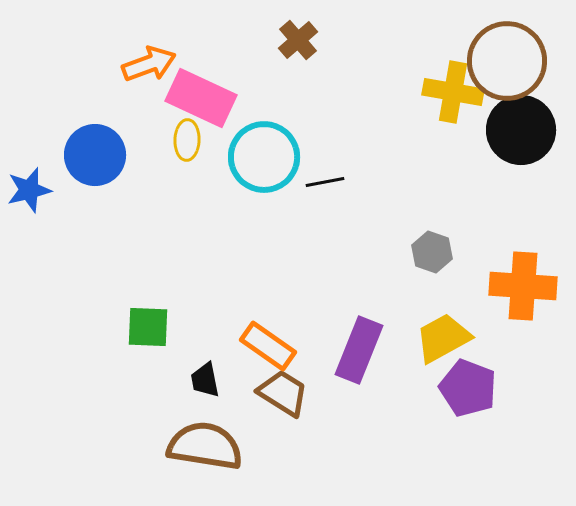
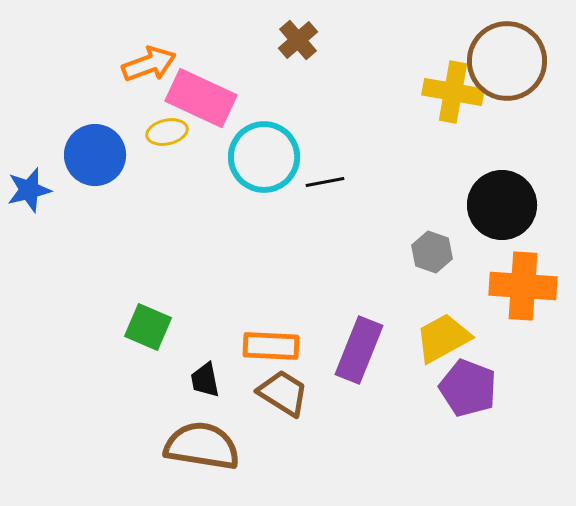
black circle: moved 19 px left, 75 px down
yellow ellipse: moved 20 px left, 8 px up; rotated 75 degrees clockwise
green square: rotated 21 degrees clockwise
orange rectangle: moved 3 px right; rotated 32 degrees counterclockwise
brown semicircle: moved 3 px left
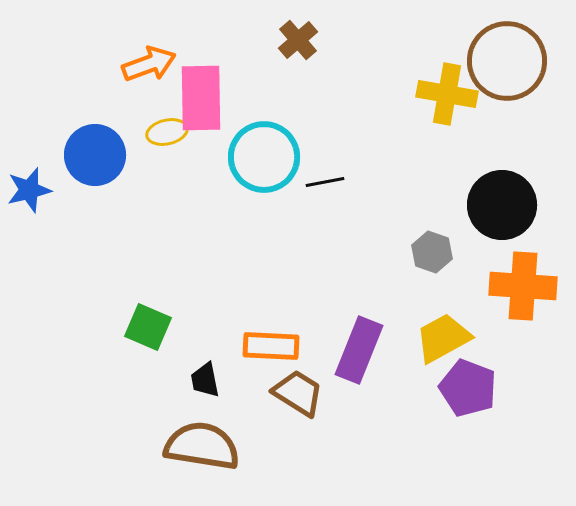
yellow cross: moved 6 px left, 2 px down
pink rectangle: rotated 64 degrees clockwise
brown trapezoid: moved 15 px right
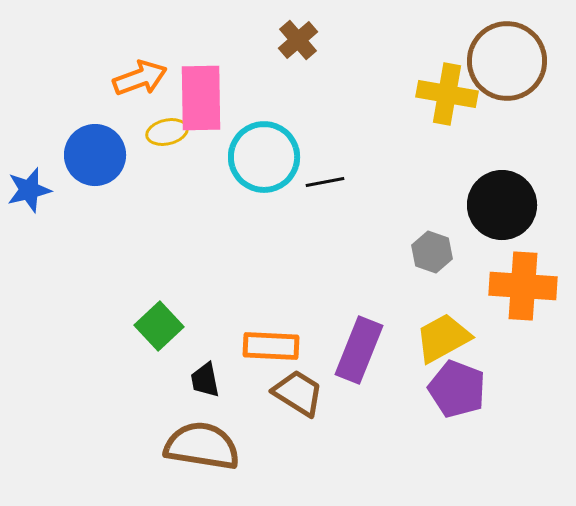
orange arrow: moved 9 px left, 14 px down
green square: moved 11 px right, 1 px up; rotated 24 degrees clockwise
purple pentagon: moved 11 px left, 1 px down
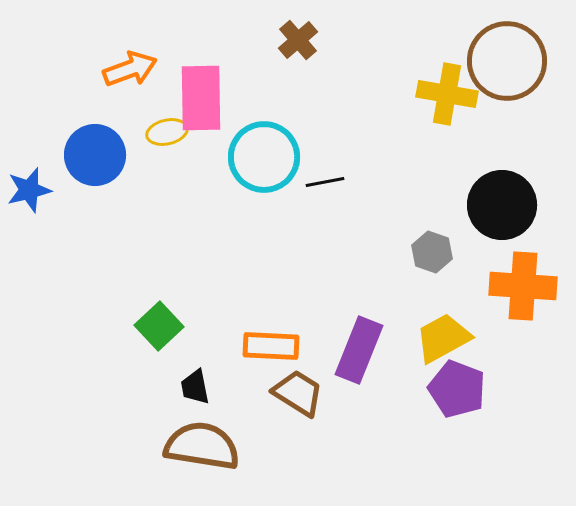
orange arrow: moved 10 px left, 9 px up
black trapezoid: moved 10 px left, 7 px down
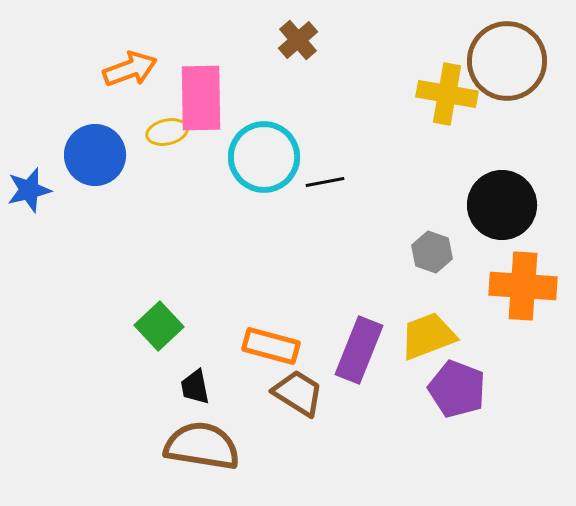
yellow trapezoid: moved 15 px left, 2 px up; rotated 8 degrees clockwise
orange rectangle: rotated 12 degrees clockwise
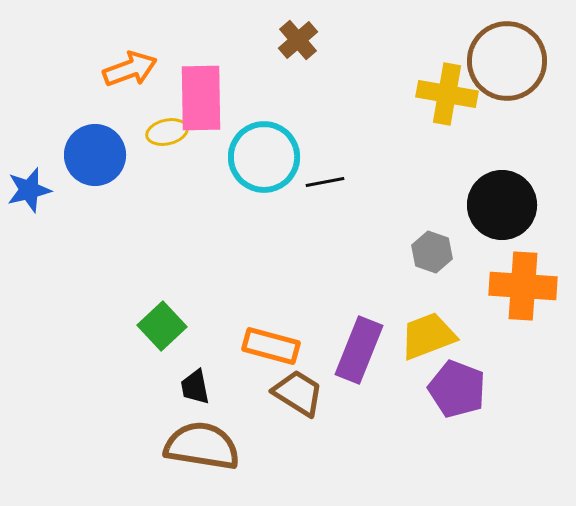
green square: moved 3 px right
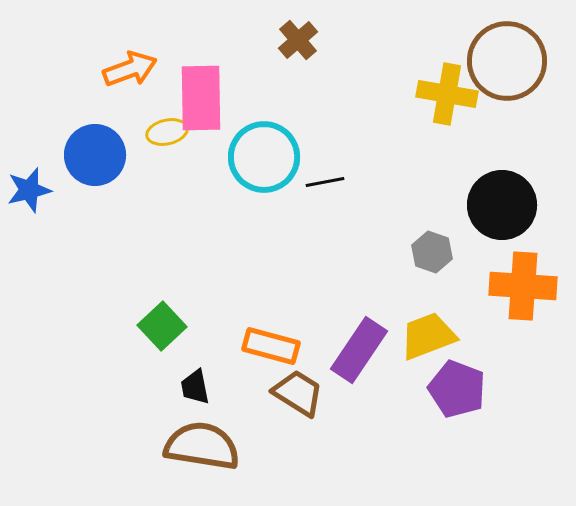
purple rectangle: rotated 12 degrees clockwise
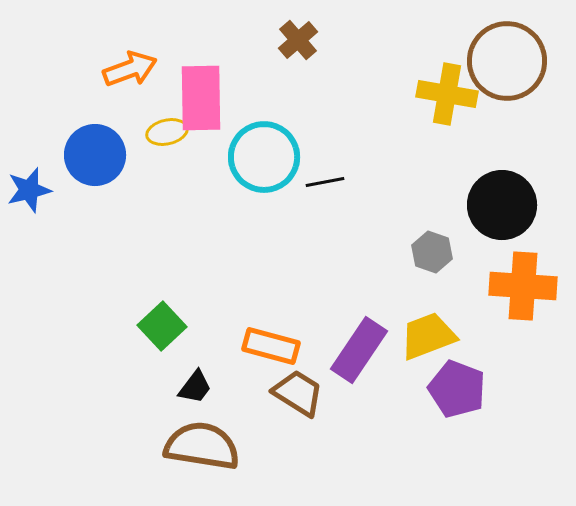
black trapezoid: rotated 132 degrees counterclockwise
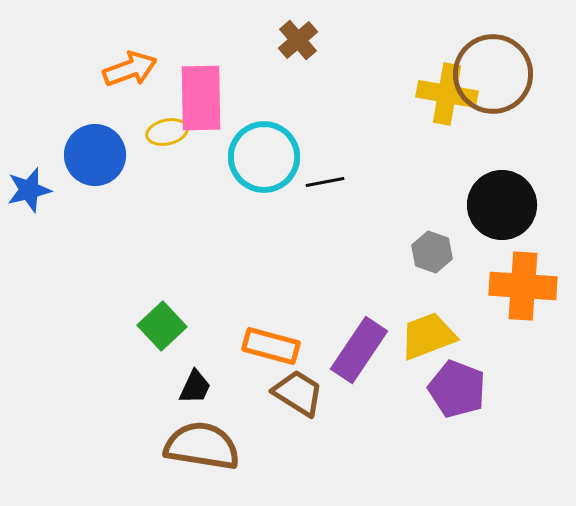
brown circle: moved 14 px left, 13 px down
black trapezoid: rotated 12 degrees counterclockwise
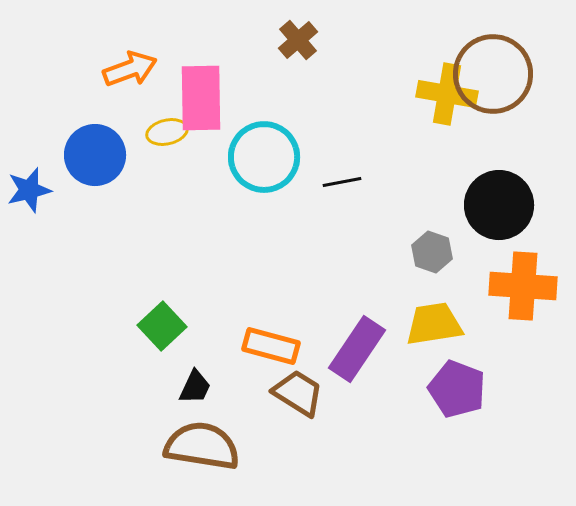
black line: moved 17 px right
black circle: moved 3 px left
yellow trapezoid: moved 6 px right, 12 px up; rotated 12 degrees clockwise
purple rectangle: moved 2 px left, 1 px up
